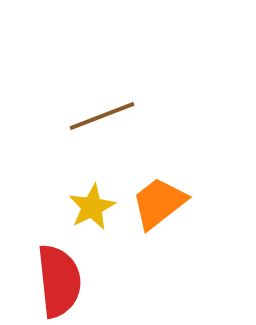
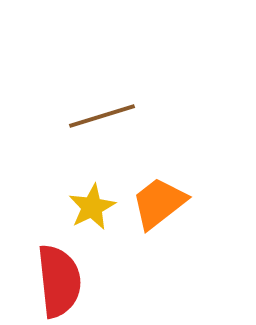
brown line: rotated 4 degrees clockwise
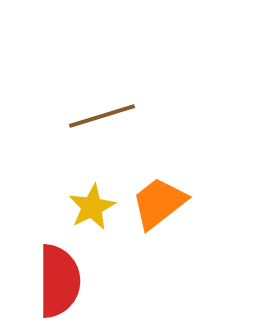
red semicircle: rotated 6 degrees clockwise
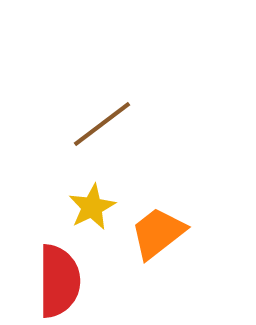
brown line: moved 8 px down; rotated 20 degrees counterclockwise
orange trapezoid: moved 1 px left, 30 px down
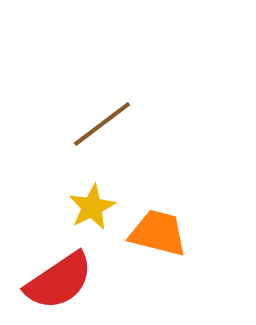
orange trapezoid: rotated 52 degrees clockwise
red semicircle: rotated 56 degrees clockwise
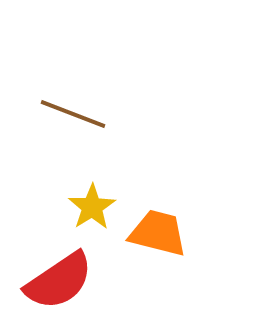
brown line: moved 29 px left, 10 px up; rotated 58 degrees clockwise
yellow star: rotated 6 degrees counterclockwise
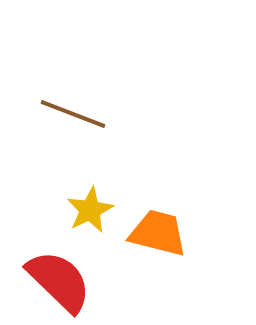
yellow star: moved 2 px left, 3 px down; rotated 6 degrees clockwise
red semicircle: rotated 102 degrees counterclockwise
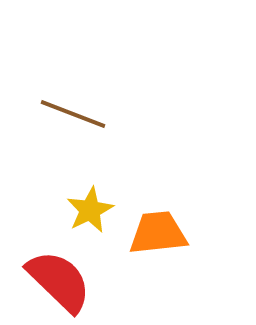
orange trapezoid: rotated 20 degrees counterclockwise
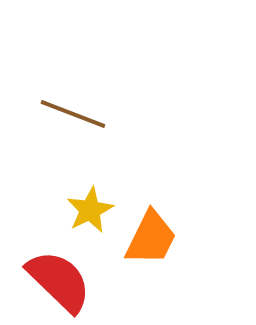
orange trapezoid: moved 7 px left, 5 px down; rotated 122 degrees clockwise
